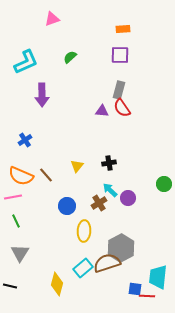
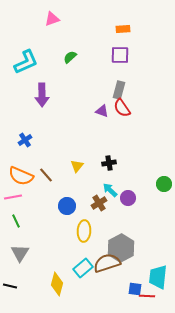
purple triangle: rotated 16 degrees clockwise
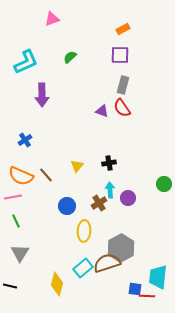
orange rectangle: rotated 24 degrees counterclockwise
gray rectangle: moved 4 px right, 5 px up
cyan arrow: rotated 42 degrees clockwise
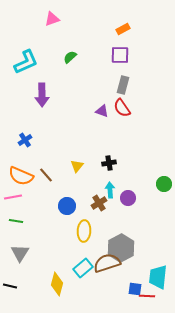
green line: rotated 56 degrees counterclockwise
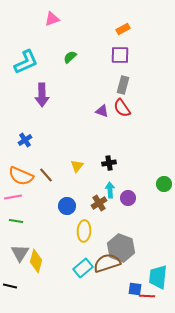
gray hexagon: rotated 12 degrees counterclockwise
yellow diamond: moved 21 px left, 23 px up
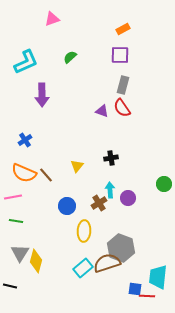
black cross: moved 2 px right, 5 px up
orange semicircle: moved 3 px right, 3 px up
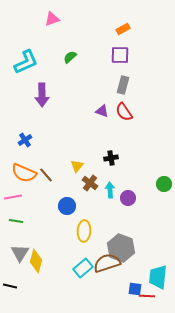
red semicircle: moved 2 px right, 4 px down
brown cross: moved 9 px left, 20 px up; rotated 21 degrees counterclockwise
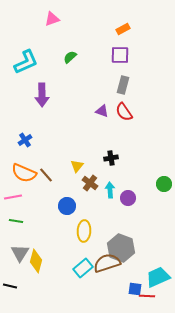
cyan trapezoid: rotated 60 degrees clockwise
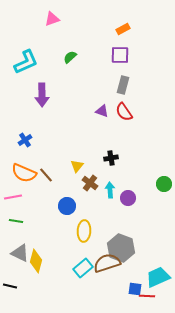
gray triangle: rotated 36 degrees counterclockwise
